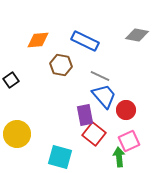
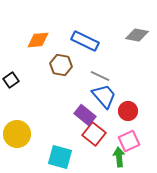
red circle: moved 2 px right, 1 px down
purple rectangle: rotated 40 degrees counterclockwise
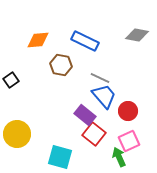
gray line: moved 2 px down
green arrow: rotated 18 degrees counterclockwise
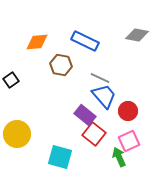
orange diamond: moved 1 px left, 2 px down
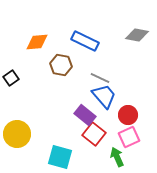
black square: moved 2 px up
red circle: moved 4 px down
pink square: moved 4 px up
green arrow: moved 2 px left
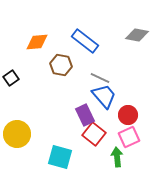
blue rectangle: rotated 12 degrees clockwise
purple rectangle: rotated 25 degrees clockwise
green arrow: rotated 18 degrees clockwise
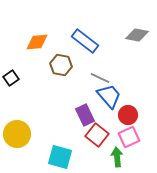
blue trapezoid: moved 5 px right
red square: moved 3 px right, 1 px down
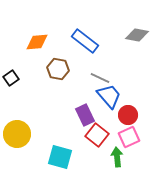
brown hexagon: moved 3 px left, 4 px down
